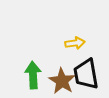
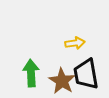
green arrow: moved 2 px left, 2 px up
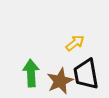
yellow arrow: rotated 30 degrees counterclockwise
brown star: moved 2 px left; rotated 16 degrees clockwise
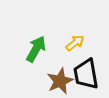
green arrow: moved 5 px right, 24 px up; rotated 32 degrees clockwise
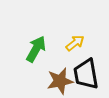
brown star: rotated 12 degrees clockwise
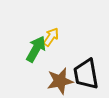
yellow arrow: moved 24 px left, 6 px up; rotated 18 degrees counterclockwise
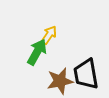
yellow arrow: moved 2 px left, 2 px up
green arrow: moved 1 px right, 3 px down
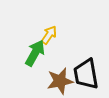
green arrow: moved 2 px left, 1 px down
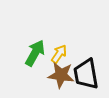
yellow arrow: moved 10 px right, 19 px down
brown star: moved 1 px right, 6 px up; rotated 20 degrees clockwise
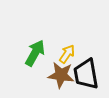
yellow arrow: moved 8 px right
